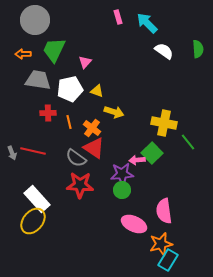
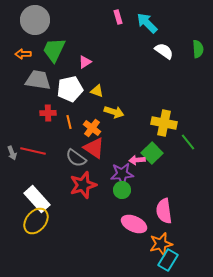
pink triangle: rotated 16 degrees clockwise
red star: moved 3 px right; rotated 20 degrees counterclockwise
yellow ellipse: moved 3 px right
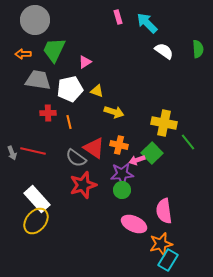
orange cross: moved 27 px right, 17 px down; rotated 24 degrees counterclockwise
pink arrow: rotated 14 degrees counterclockwise
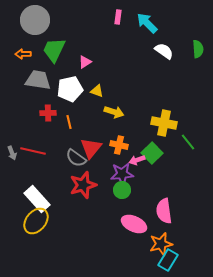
pink rectangle: rotated 24 degrees clockwise
red triangle: moved 3 px left; rotated 35 degrees clockwise
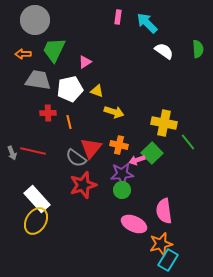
yellow ellipse: rotated 8 degrees counterclockwise
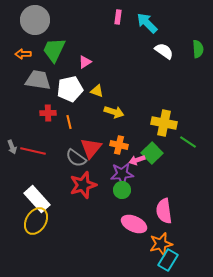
green line: rotated 18 degrees counterclockwise
gray arrow: moved 6 px up
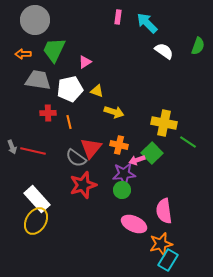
green semicircle: moved 3 px up; rotated 24 degrees clockwise
purple star: moved 2 px right
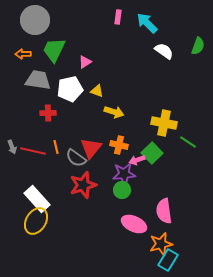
orange line: moved 13 px left, 25 px down
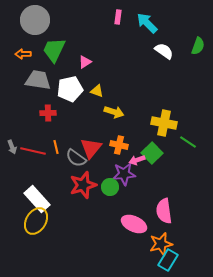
green circle: moved 12 px left, 3 px up
